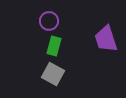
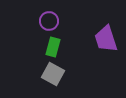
green rectangle: moved 1 px left, 1 px down
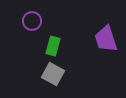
purple circle: moved 17 px left
green rectangle: moved 1 px up
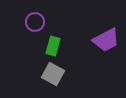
purple circle: moved 3 px right, 1 px down
purple trapezoid: moved 1 px down; rotated 100 degrees counterclockwise
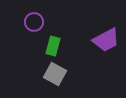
purple circle: moved 1 px left
gray square: moved 2 px right
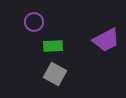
green rectangle: rotated 72 degrees clockwise
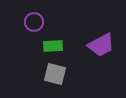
purple trapezoid: moved 5 px left, 5 px down
gray square: rotated 15 degrees counterclockwise
